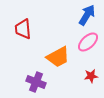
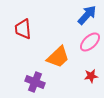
blue arrow: rotated 10 degrees clockwise
pink ellipse: moved 2 px right
orange trapezoid: rotated 15 degrees counterclockwise
purple cross: moved 1 px left
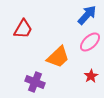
red trapezoid: rotated 145 degrees counterclockwise
red star: rotated 24 degrees counterclockwise
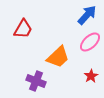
purple cross: moved 1 px right, 1 px up
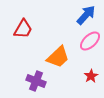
blue arrow: moved 1 px left
pink ellipse: moved 1 px up
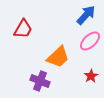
purple cross: moved 4 px right
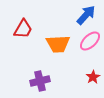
orange trapezoid: moved 13 px up; rotated 40 degrees clockwise
red star: moved 2 px right, 1 px down
purple cross: rotated 36 degrees counterclockwise
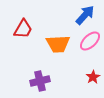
blue arrow: moved 1 px left
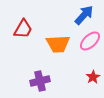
blue arrow: moved 1 px left
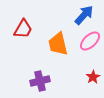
orange trapezoid: rotated 80 degrees clockwise
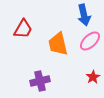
blue arrow: rotated 125 degrees clockwise
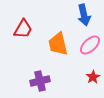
pink ellipse: moved 4 px down
